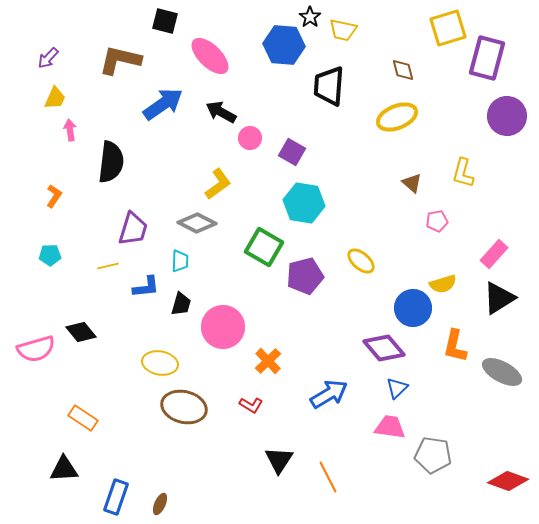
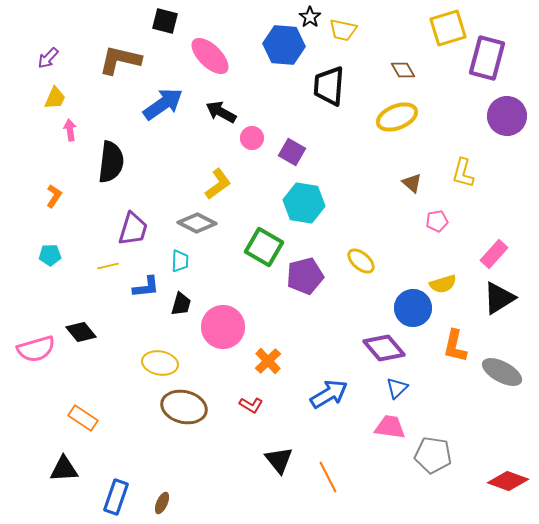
brown diamond at (403, 70): rotated 15 degrees counterclockwise
pink circle at (250, 138): moved 2 px right
black triangle at (279, 460): rotated 12 degrees counterclockwise
brown ellipse at (160, 504): moved 2 px right, 1 px up
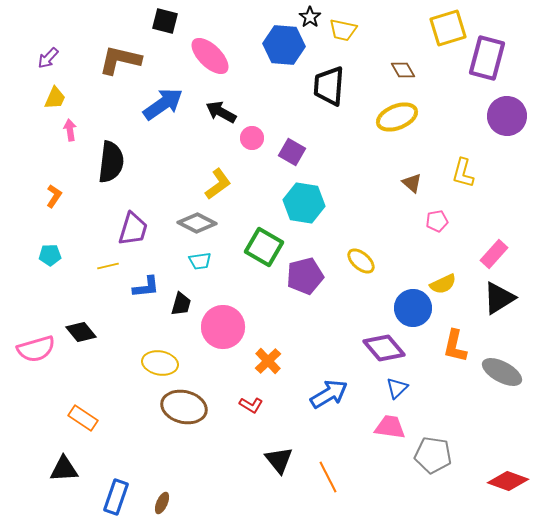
cyan trapezoid at (180, 261): moved 20 px right; rotated 80 degrees clockwise
yellow semicircle at (443, 284): rotated 8 degrees counterclockwise
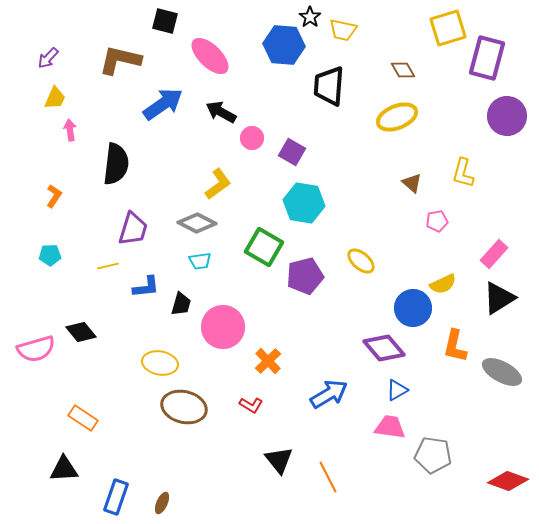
black semicircle at (111, 162): moved 5 px right, 2 px down
blue triangle at (397, 388): moved 2 px down; rotated 15 degrees clockwise
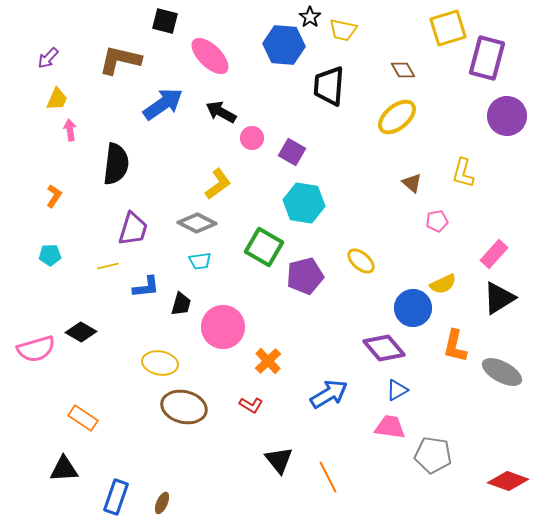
yellow trapezoid at (55, 98): moved 2 px right, 1 px down
yellow ellipse at (397, 117): rotated 18 degrees counterclockwise
black diamond at (81, 332): rotated 20 degrees counterclockwise
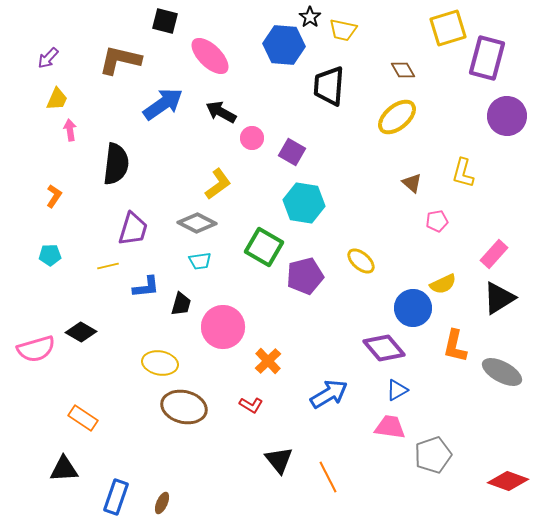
gray pentagon at (433, 455): rotated 27 degrees counterclockwise
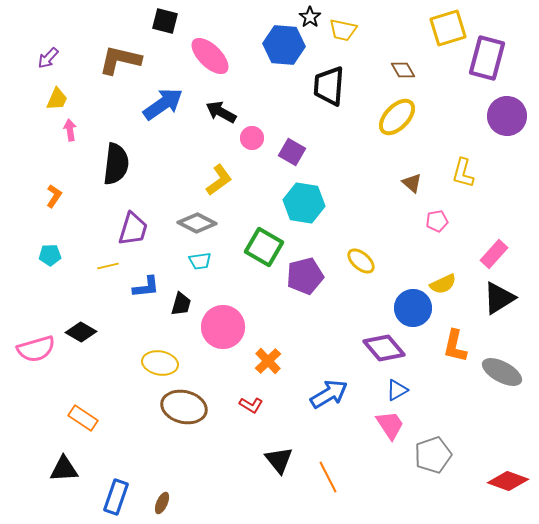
yellow ellipse at (397, 117): rotated 6 degrees counterclockwise
yellow L-shape at (218, 184): moved 1 px right, 4 px up
pink trapezoid at (390, 427): moved 2 px up; rotated 48 degrees clockwise
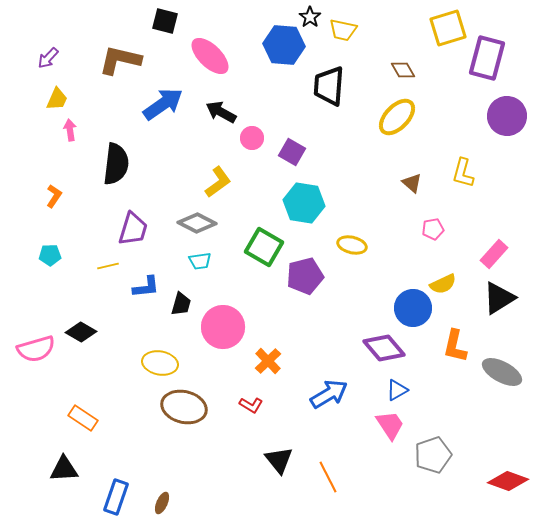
yellow L-shape at (219, 180): moved 1 px left, 2 px down
pink pentagon at (437, 221): moved 4 px left, 8 px down
yellow ellipse at (361, 261): moved 9 px left, 16 px up; rotated 28 degrees counterclockwise
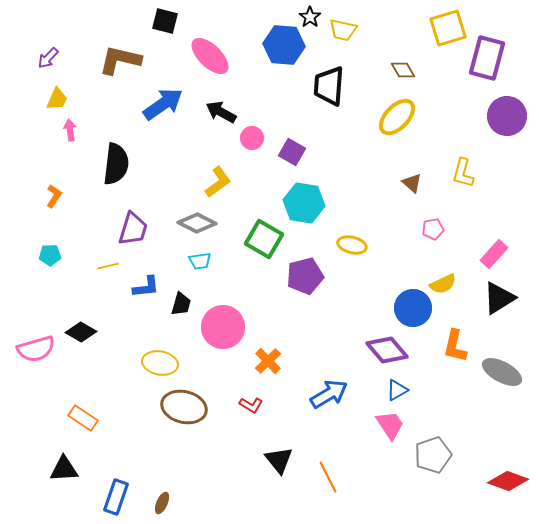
green square at (264, 247): moved 8 px up
purple diamond at (384, 348): moved 3 px right, 2 px down
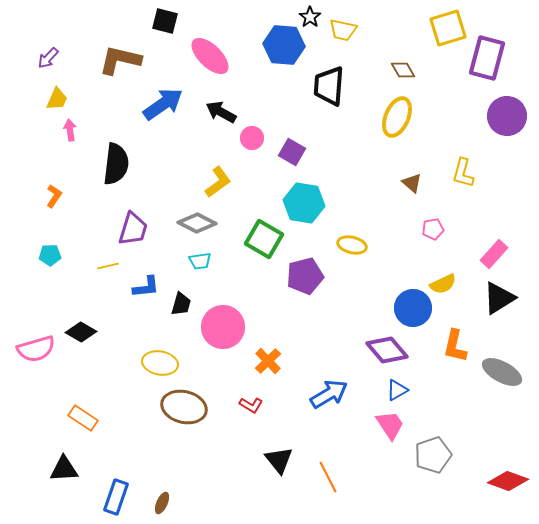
yellow ellipse at (397, 117): rotated 21 degrees counterclockwise
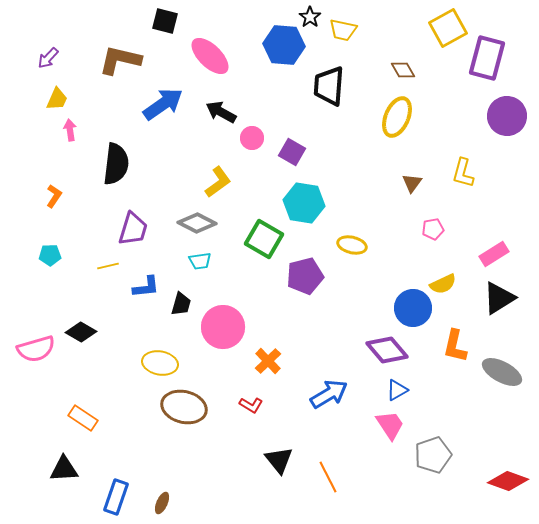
yellow square at (448, 28): rotated 12 degrees counterclockwise
brown triangle at (412, 183): rotated 25 degrees clockwise
pink rectangle at (494, 254): rotated 16 degrees clockwise
